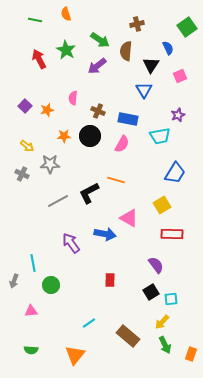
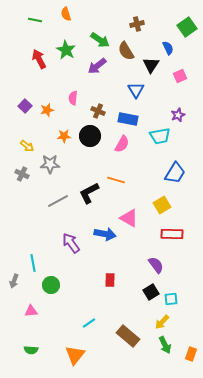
brown semicircle at (126, 51): rotated 36 degrees counterclockwise
blue triangle at (144, 90): moved 8 px left
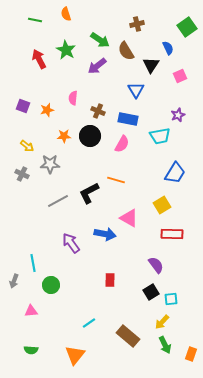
purple square at (25, 106): moved 2 px left; rotated 24 degrees counterclockwise
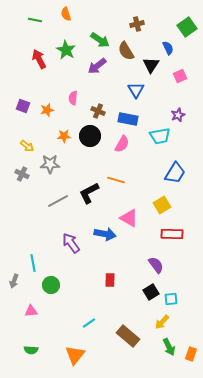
green arrow at (165, 345): moved 4 px right, 2 px down
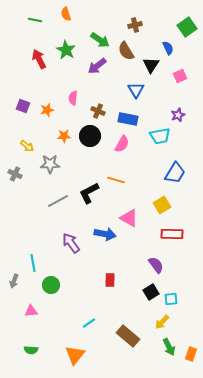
brown cross at (137, 24): moved 2 px left, 1 px down
gray cross at (22, 174): moved 7 px left
